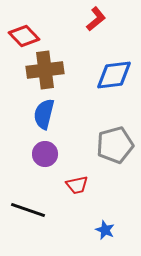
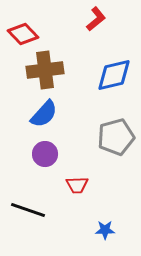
red diamond: moved 1 px left, 2 px up
blue diamond: rotated 6 degrees counterclockwise
blue semicircle: rotated 152 degrees counterclockwise
gray pentagon: moved 1 px right, 8 px up
red trapezoid: rotated 10 degrees clockwise
blue star: rotated 24 degrees counterclockwise
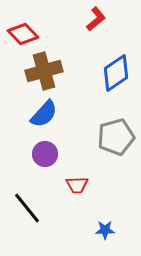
brown cross: moved 1 px left, 1 px down; rotated 9 degrees counterclockwise
blue diamond: moved 2 px right, 2 px up; rotated 21 degrees counterclockwise
black line: moved 1 px left, 2 px up; rotated 32 degrees clockwise
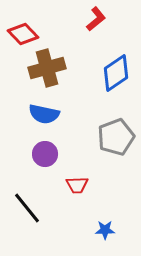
brown cross: moved 3 px right, 3 px up
blue semicircle: rotated 60 degrees clockwise
gray pentagon: rotated 6 degrees counterclockwise
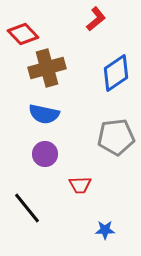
gray pentagon: rotated 15 degrees clockwise
red trapezoid: moved 3 px right
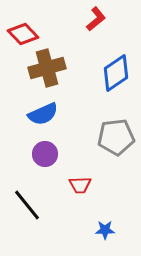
blue semicircle: moved 1 px left; rotated 36 degrees counterclockwise
black line: moved 3 px up
